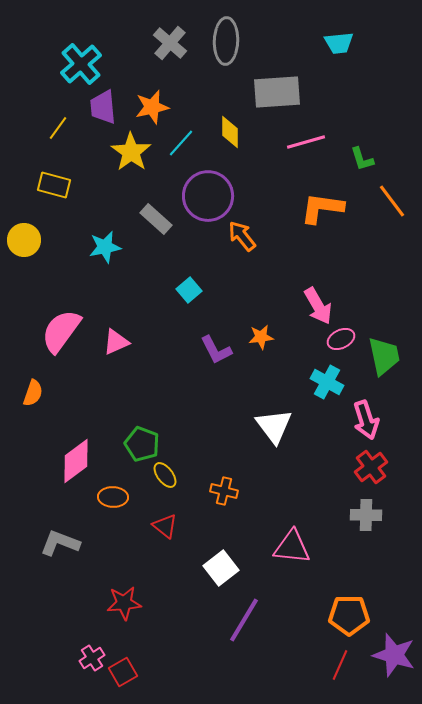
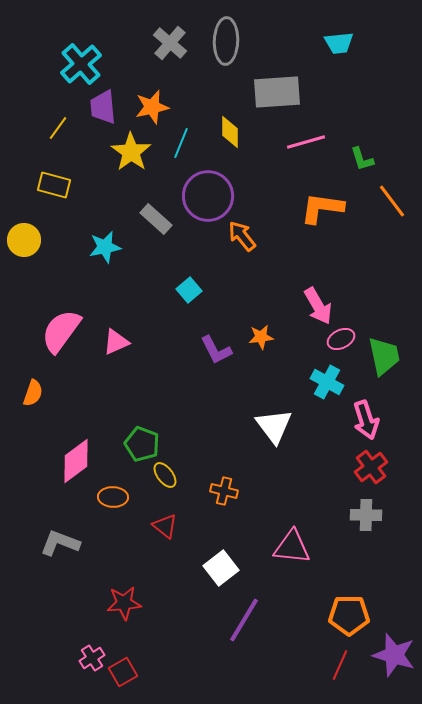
cyan line at (181, 143): rotated 20 degrees counterclockwise
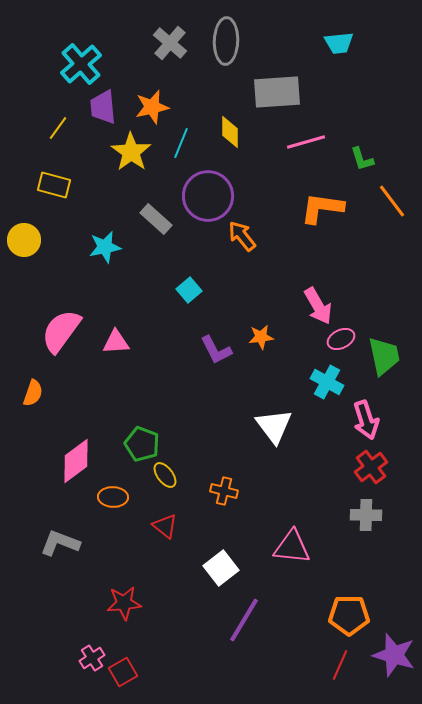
pink triangle at (116, 342): rotated 20 degrees clockwise
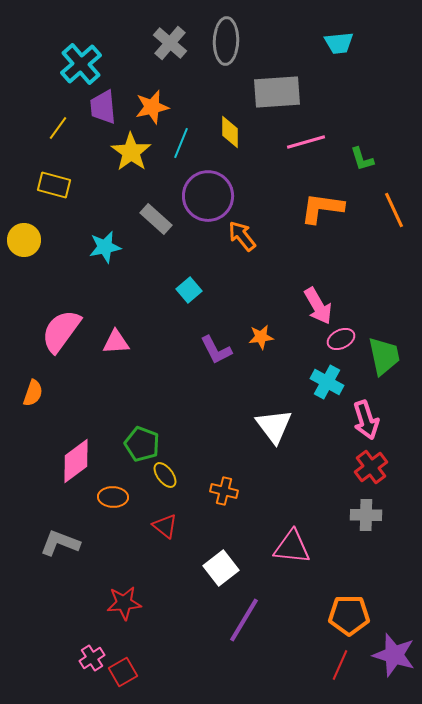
orange line at (392, 201): moved 2 px right, 9 px down; rotated 12 degrees clockwise
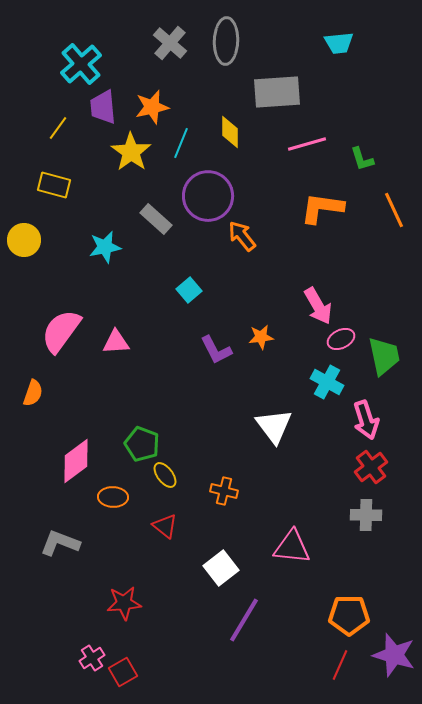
pink line at (306, 142): moved 1 px right, 2 px down
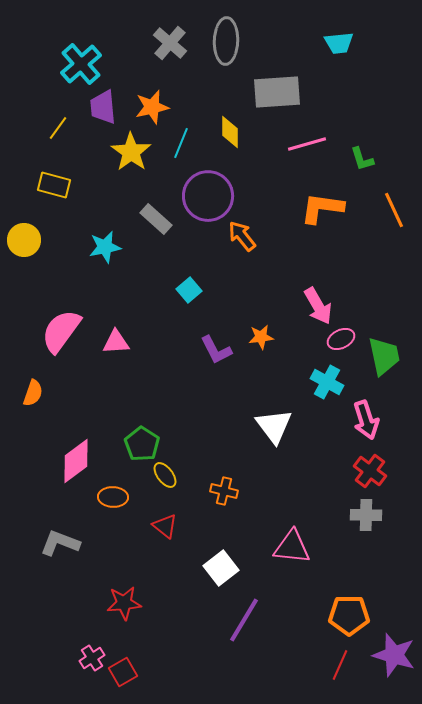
green pentagon at (142, 444): rotated 12 degrees clockwise
red cross at (371, 467): moved 1 px left, 4 px down; rotated 16 degrees counterclockwise
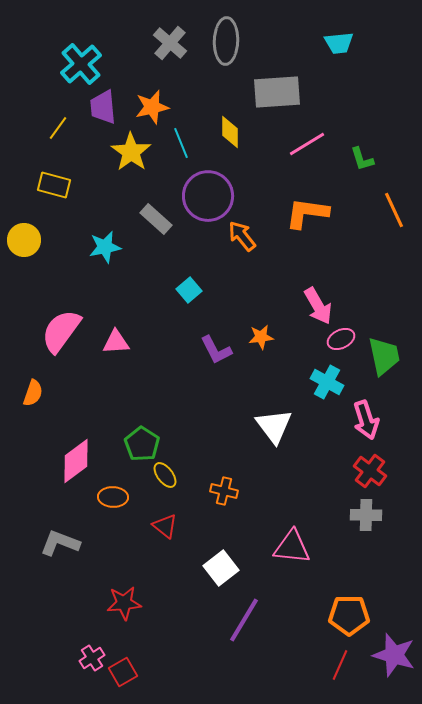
cyan line at (181, 143): rotated 44 degrees counterclockwise
pink line at (307, 144): rotated 15 degrees counterclockwise
orange L-shape at (322, 208): moved 15 px left, 5 px down
